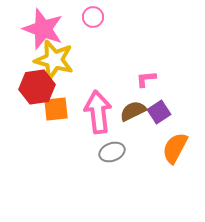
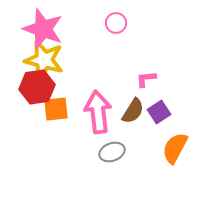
pink circle: moved 23 px right, 6 px down
yellow star: moved 10 px left
brown semicircle: rotated 148 degrees clockwise
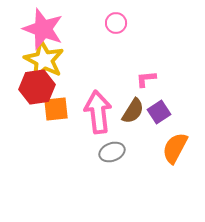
yellow star: rotated 12 degrees clockwise
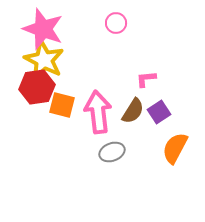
orange square: moved 6 px right, 4 px up; rotated 20 degrees clockwise
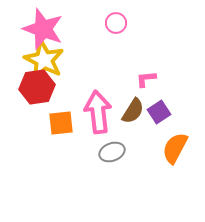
orange square: moved 1 px left, 18 px down; rotated 20 degrees counterclockwise
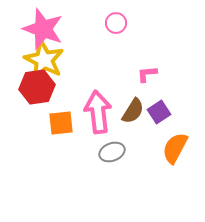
pink L-shape: moved 1 px right, 5 px up
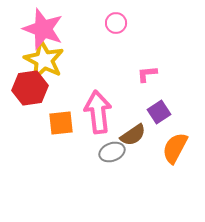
red hexagon: moved 7 px left, 1 px down
brown semicircle: moved 24 px down; rotated 24 degrees clockwise
